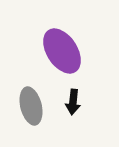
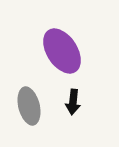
gray ellipse: moved 2 px left
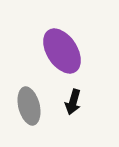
black arrow: rotated 10 degrees clockwise
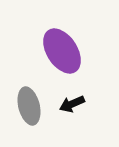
black arrow: moved 1 px left, 2 px down; rotated 50 degrees clockwise
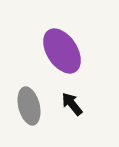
black arrow: rotated 75 degrees clockwise
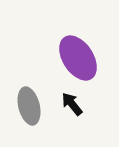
purple ellipse: moved 16 px right, 7 px down
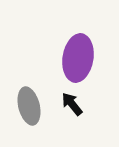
purple ellipse: rotated 42 degrees clockwise
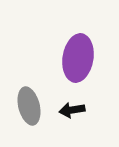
black arrow: moved 6 px down; rotated 60 degrees counterclockwise
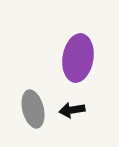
gray ellipse: moved 4 px right, 3 px down
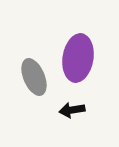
gray ellipse: moved 1 px right, 32 px up; rotated 9 degrees counterclockwise
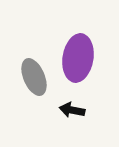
black arrow: rotated 20 degrees clockwise
